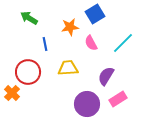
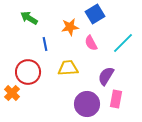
pink rectangle: moved 2 px left; rotated 48 degrees counterclockwise
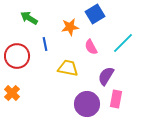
pink semicircle: moved 4 px down
yellow trapezoid: rotated 15 degrees clockwise
red circle: moved 11 px left, 16 px up
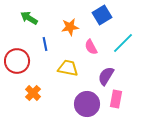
blue square: moved 7 px right, 1 px down
red circle: moved 5 px down
orange cross: moved 21 px right
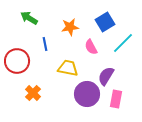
blue square: moved 3 px right, 7 px down
purple circle: moved 10 px up
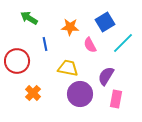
orange star: rotated 12 degrees clockwise
pink semicircle: moved 1 px left, 2 px up
purple circle: moved 7 px left
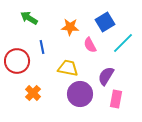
blue line: moved 3 px left, 3 px down
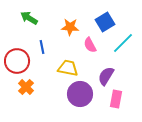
orange cross: moved 7 px left, 6 px up
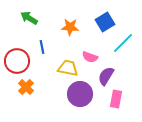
pink semicircle: moved 12 px down; rotated 42 degrees counterclockwise
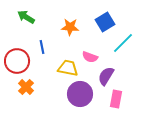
green arrow: moved 3 px left, 1 px up
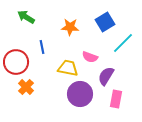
red circle: moved 1 px left, 1 px down
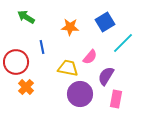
pink semicircle: rotated 70 degrees counterclockwise
